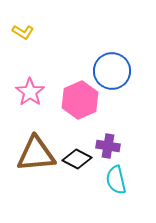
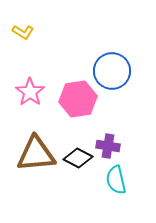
pink hexagon: moved 2 px left, 1 px up; rotated 15 degrees clockwise
black diamond: moved 1 px right, 1 px up
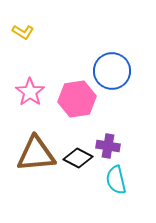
pink hexagon: moved 1 px left
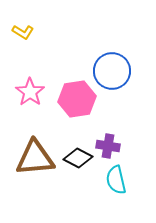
brown triangle: moved 1 px left, 4 px down
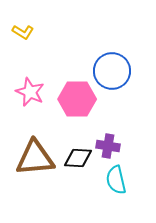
pink star: rotated 12 degrees counterclockwise
pink hexagon: rotated 9 degrees clockwise
black diamond: rotated 24 degrees counterclockwise
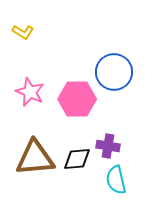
blue circle: moved 2 px right, 1 px down
black diamond: moved 1 px left, 1 px down; rotated 8 degrees counterclockwise
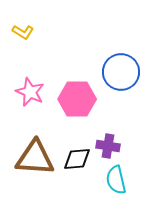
blue circle: moved 7 px right
brown triangle: rotated 9 degrees clockwise
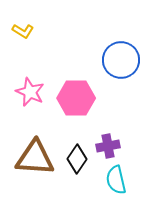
yellow L-shape: moved 1 px up
blue circle: moved 12 px up
pink hexagon: moved 1 px left, 1 px up
purple cross: rotated 20 degrees counterclockwise
black diamond: rotated 52 degrees counterclockwise
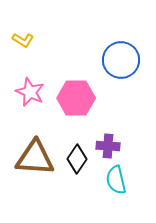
yellow L-shape: moved 9 px down
purple cross: rotated 15 degrees clockwise
